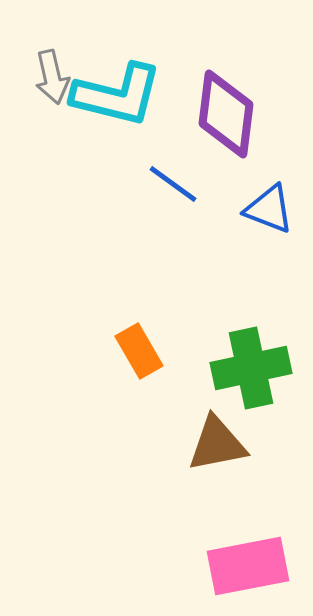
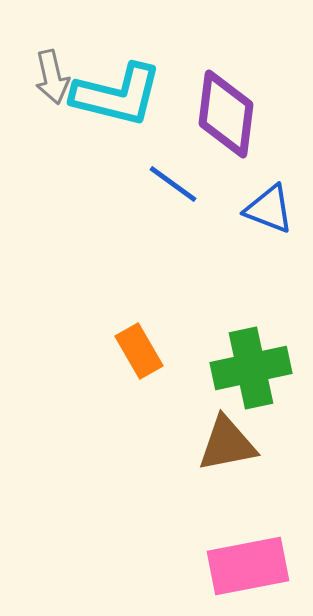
brown triangle: moved 10 px right
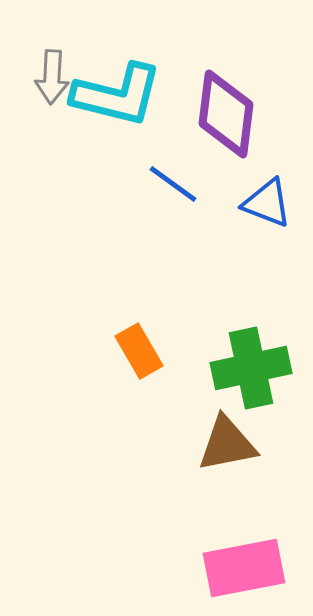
gray arrow: rotated 16 degrees clockwise
blue triangle: moved 2 px left, 6 px up
pink rectangle: moved 4 px left, 2 px down
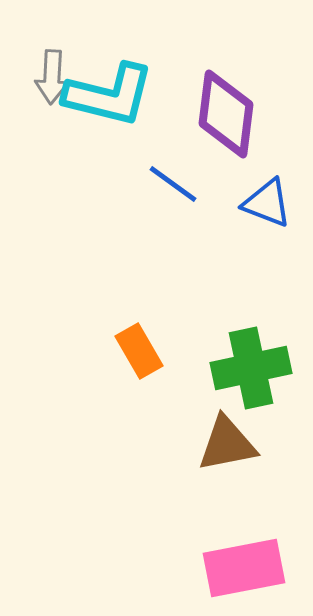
cyan L-shape: moved 8 px left
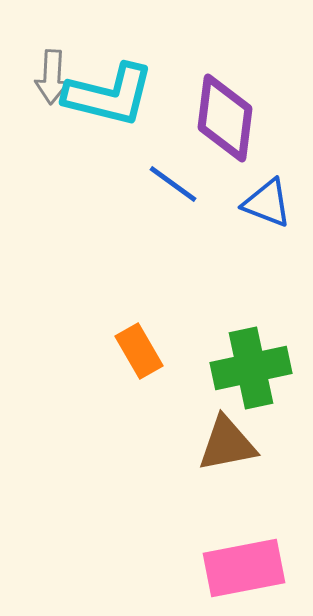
purple diamond: moved 1 px left, 4 px down
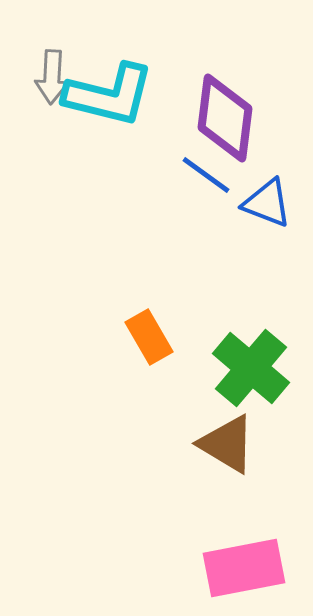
blue line: moved 33 px right, 9 px up
orange rectangle: moved 10 px right, 14 px up
green cross: rotated 38 degrees counterclockwise
brown triangle: rotated 42 degrees clockwise
